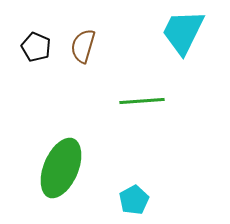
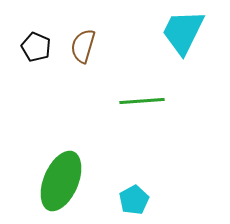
green ellipse: moved 13 px down
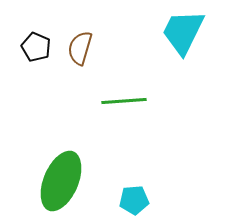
brown semicircle: moved 3 px left, 2 px down
green line: moved 18 px left
cyan pentagon: rotated 24 degrees clockwise
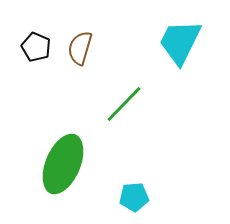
cyan trapezoid: moved 3 px left, 10 px down
green line: moved 3 px down; rotated 42 degrees counterclockwise
green ellipse: moved 2 px right, 17 px up
cyan pentagon: moved 3 px up
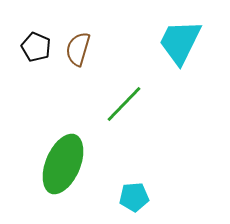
brown semicircle: moved 2 px left, 1 px down
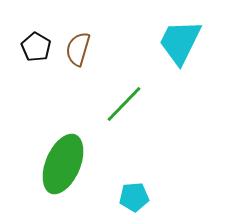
black pentagon: rotated 8 degrees clockwise
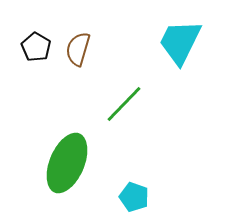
green ellipse: moved 4 px right, 1 px up
cyan pentagon: rotated 24 degrees clockwise
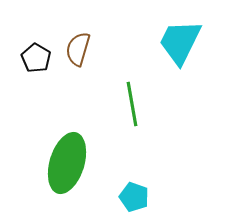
black pentagon: moved 11 px down
green line: moved 8 px right; rotated 54 degrees counterclockwise
green ellipse: rotated 6 degrees counterclockwise
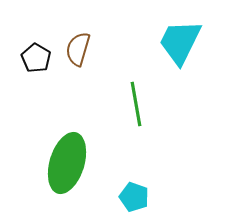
green line: moved 4 px right
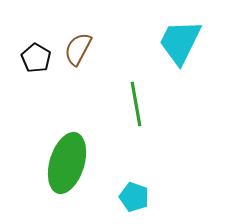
brown semicircle: rotated 12 degrees clockwise
